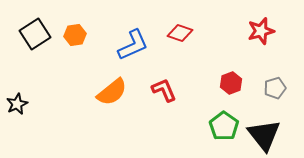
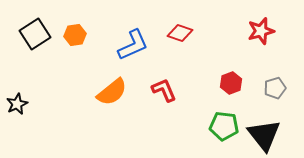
green pentagon: rotated 28 degrees counterclockwise
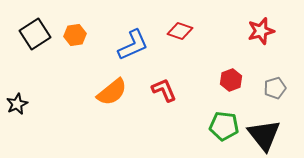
red diamond: moved 2 px up
red hexagon: moved 3 px up
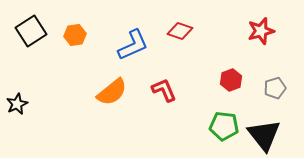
black square: moved 4 px left, 3 px up
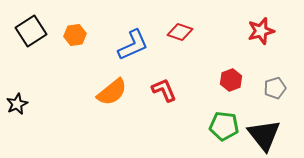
red diamond: moved 1 px down
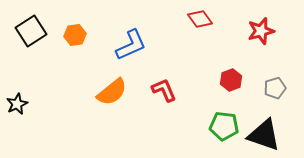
red diamond: moved 20 px right, 13 px up; rotated 35 degrees clockwise
blue L-shape: moved 2 px left
black triangle: rotated 33 degrees counterclockwise
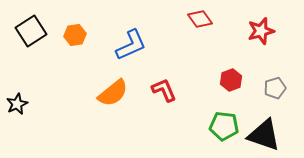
orange semicircle: moved 1 px right, 1 px down
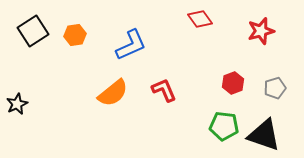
black square: moved 2 px right
red hexagon: moved 2 px right, 3 px down
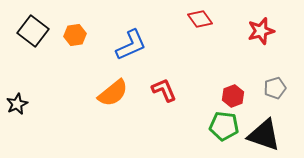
black square: rotated 20 degrees counterclockwise
red hexagon: moved 13 px down
